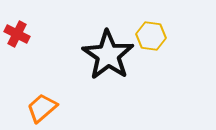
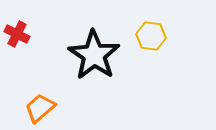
black star: moved 14 px left
orange trapezoid: moved 2 px left
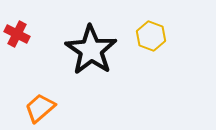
yellow hexagon: rotated 12 degrees clockwise
black star: moved 3 px left, 5 px up
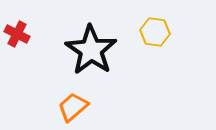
yellow hexagon: moved 4 px right, 4 px up; rotated 12 degrees counterclockwise
orange trapezoid: moved 33 px right, 1 px up
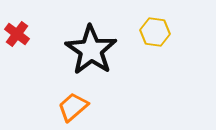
red cross: rotated 10 degrees clockwise
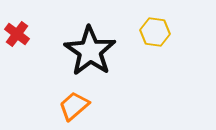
black star: moved 1 px left, 1 px down
orange trapezoid: moved 1 px right, 1 px up
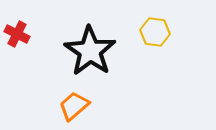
red cross: rotated 10 degrees counterclockwise
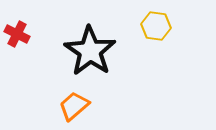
yellow hexagon: moved 1 px right, 6 px up
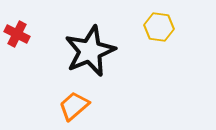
yellow hexagon: moved 3 px right, 1 px down
black star: rotated 15 degrees clockwise
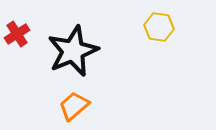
red cross: rotated 30 degrees clockwise
black star: moved 17 px left
